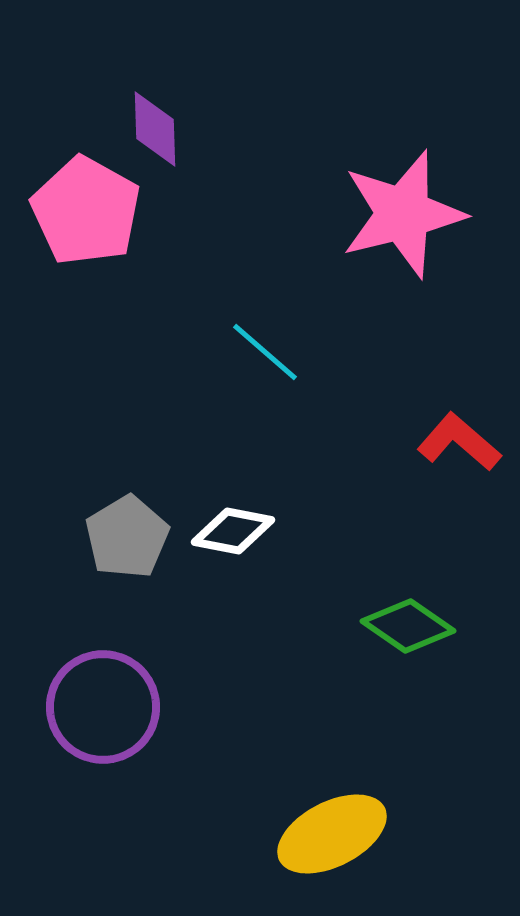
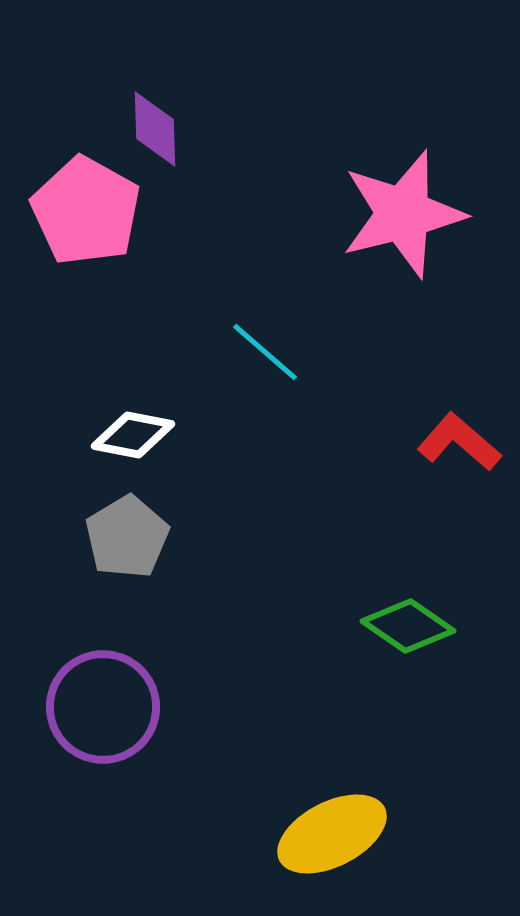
white diamond: moved 100 px left, 96 px up
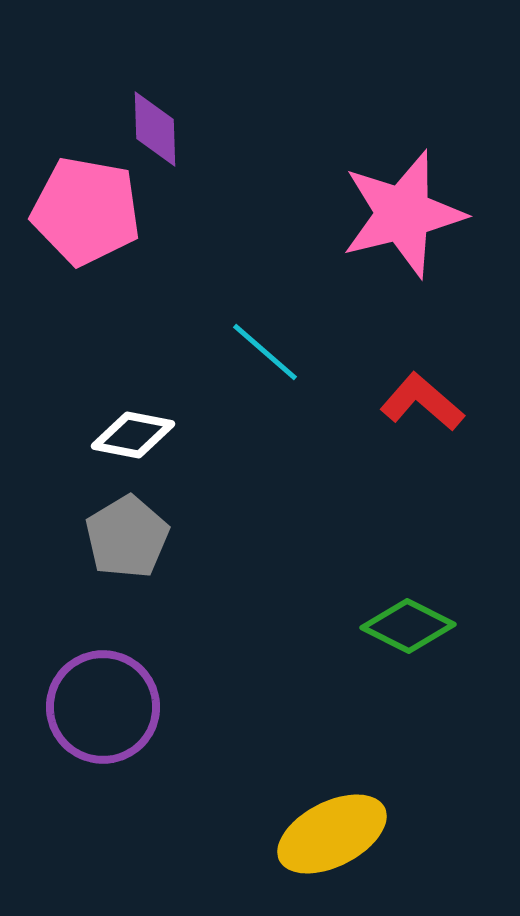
pink pentagon: rotated 19 degrees counterclockwise
red L-shape: moved 37 px left, 40 px up
green diamond: rotated 8 degrees counterclockwise
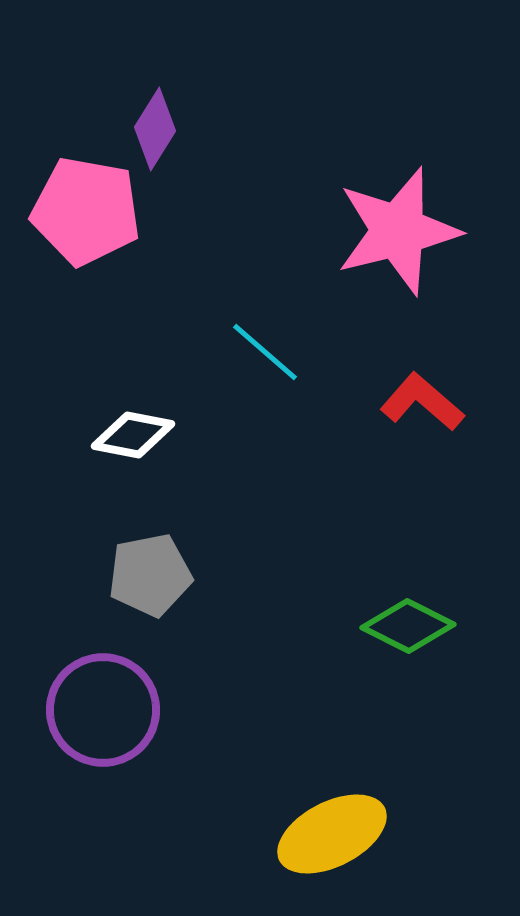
purple diamond: rotated 34 degrees clockwise
pink star: moved 5 px left, 17 px down
gray pentagon: moved 23 px right, 38 px down; rotated 20 degrees clockwise
purple circle: moved 3 px down
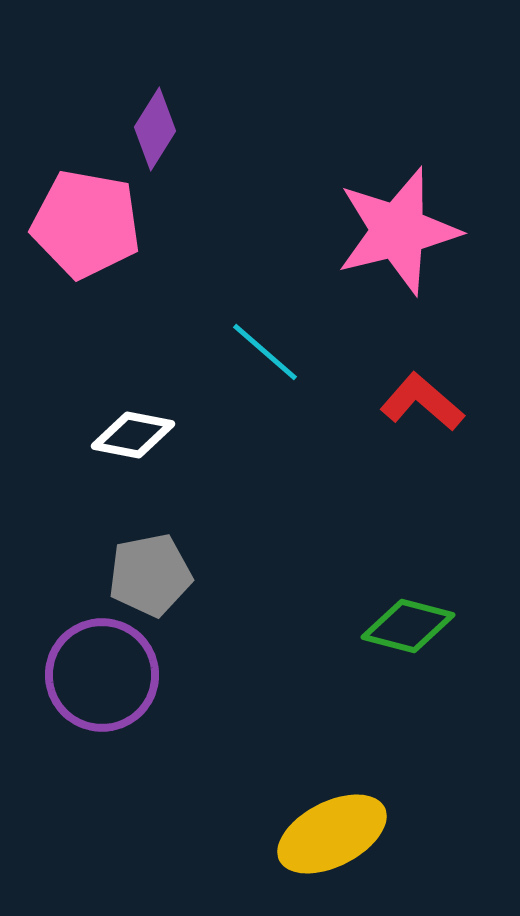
pink pentagon: moved 13 px down
green diamond: rotated 12 degrees counterclockwise
purple circle: moved 1 px left, 35 px up
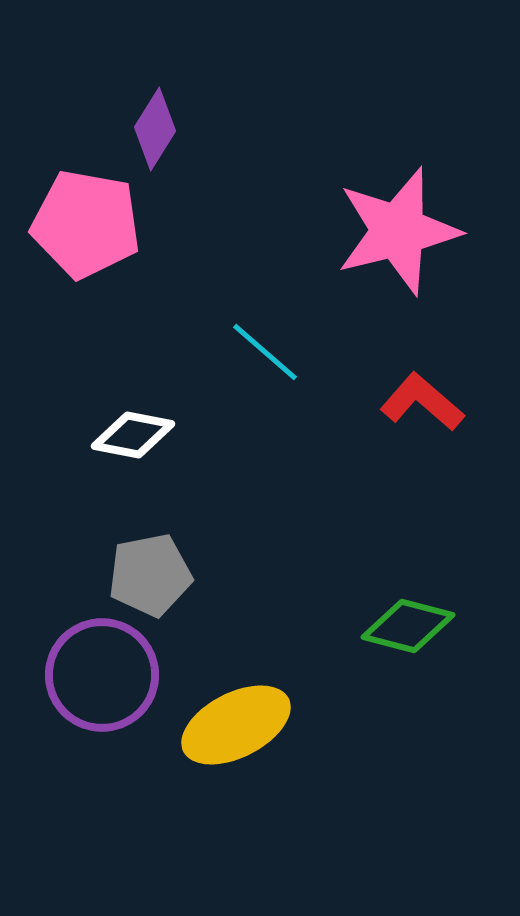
yellow ellipse: moved 96 px left, 109 px up
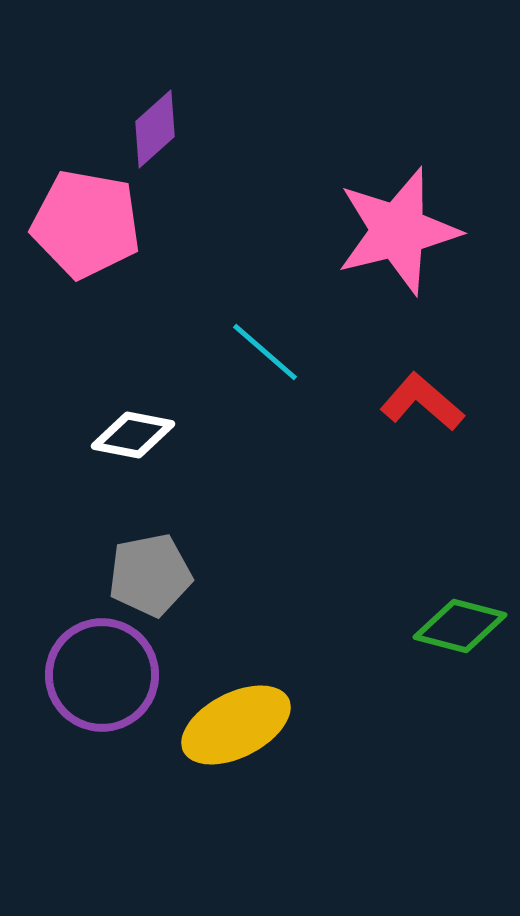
purple diamond: rotated 16 degrees clockwise
green diamond: moved 52 px right
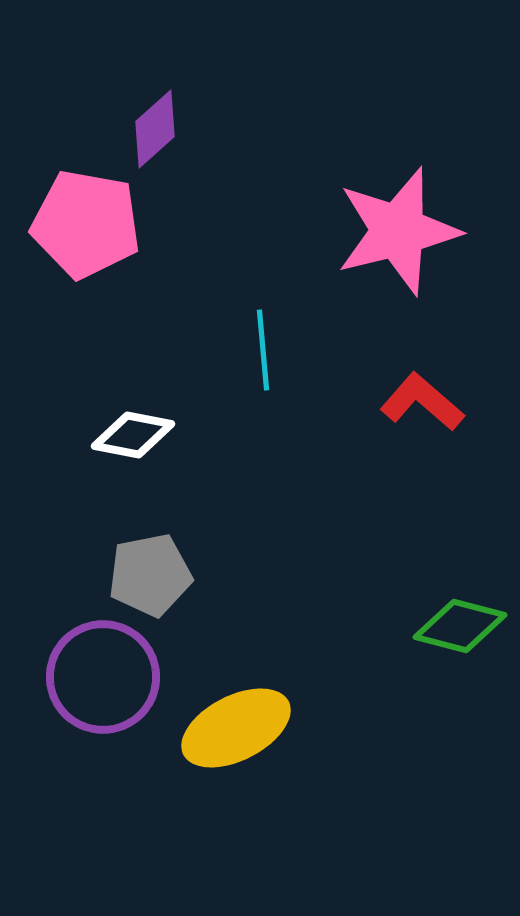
cyan line: moved 2 px left, 2 px up; rotated 44 degrees clockwise
purple circle: moved 1 px right, 2 px down
yellow ellipse: moved 3 px down
